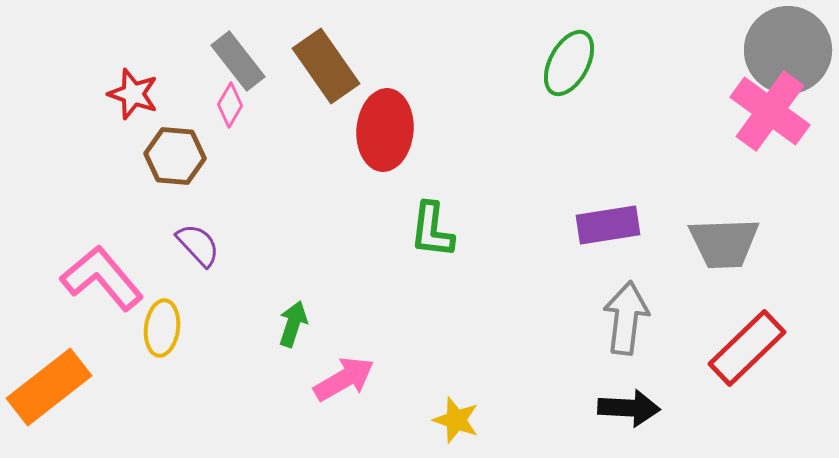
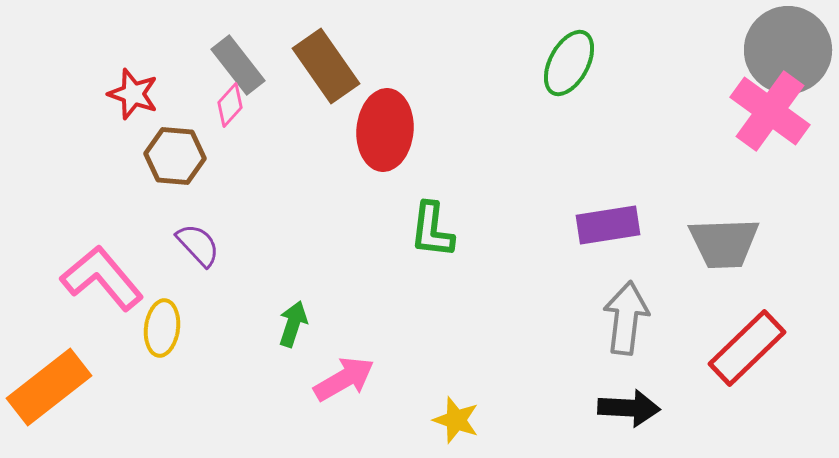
gray rectangle: moved 4 px down
pink diamond: rotated 12 degrees clockwise
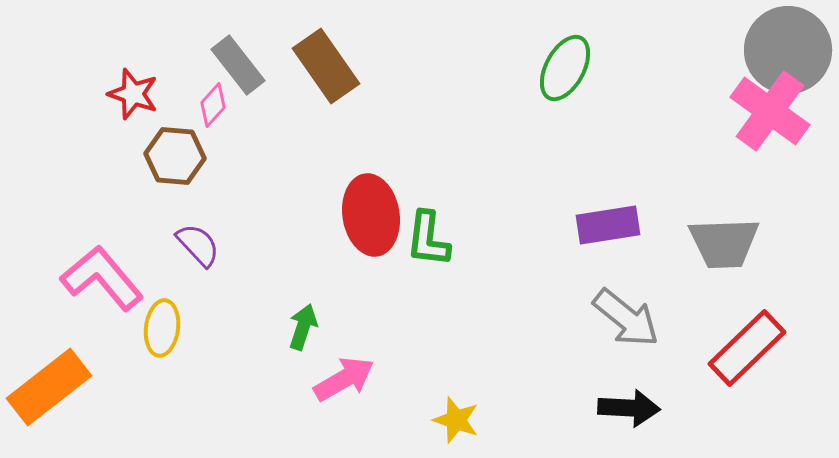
green ellipse: moved 4 px left, 5 px down
pink diamond: moved 17 px left
red ellipse: moved 14 px left, 85 px down; rotated 14 degrees counterclockwise
green L-shape: moved 4 px left, 9 px down
gray arrow: rotated 122 degrees clockwise
green arrow: moved 10 px right, 3 px down
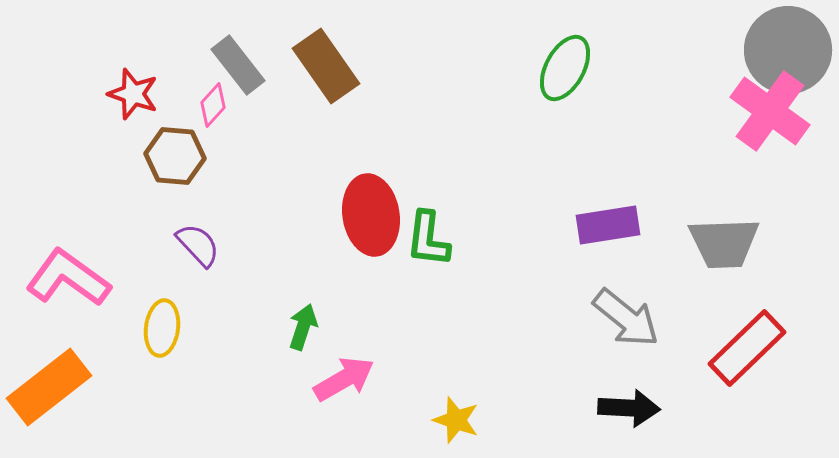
pink L-shape: moved 34 px left; rotated 14 degrees counterclockwise
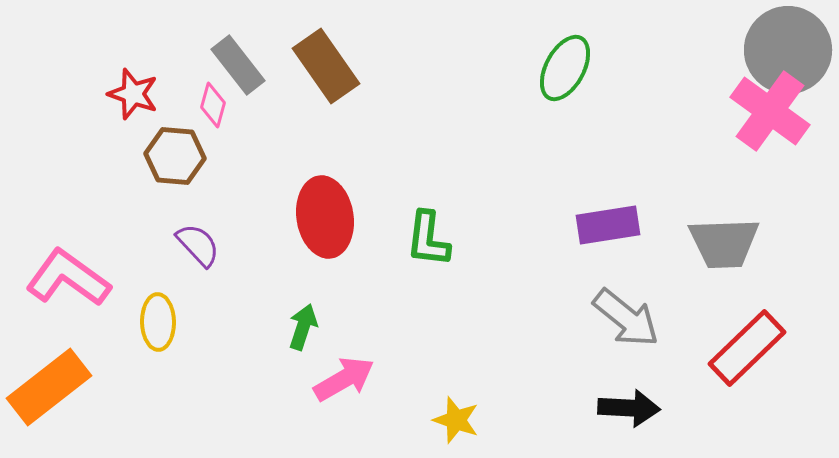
pink diamond: rotated 27 degrees counterclockwise
red ellipse: moved 46 px left, 2 px down
yellow ellipse: moved 4 px left, 6 px up; rotated 8 degrees counterclockwise
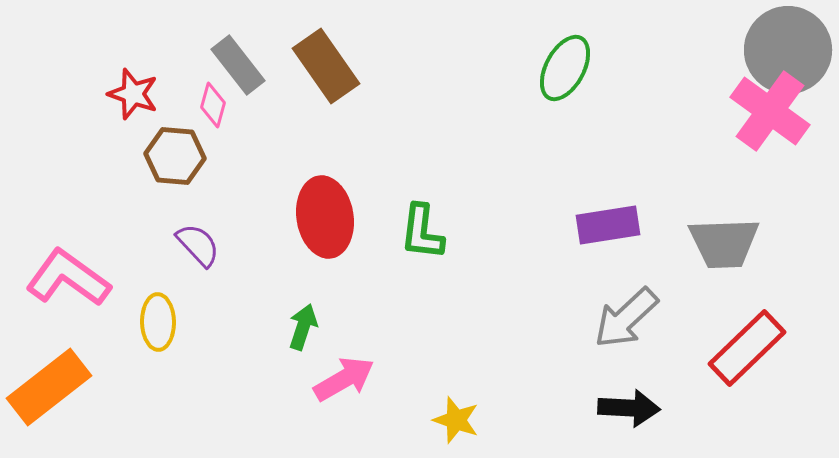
green L-shape: moved 6 px left, 7 px up
gray arrow: rotated 98 degrees clockwise
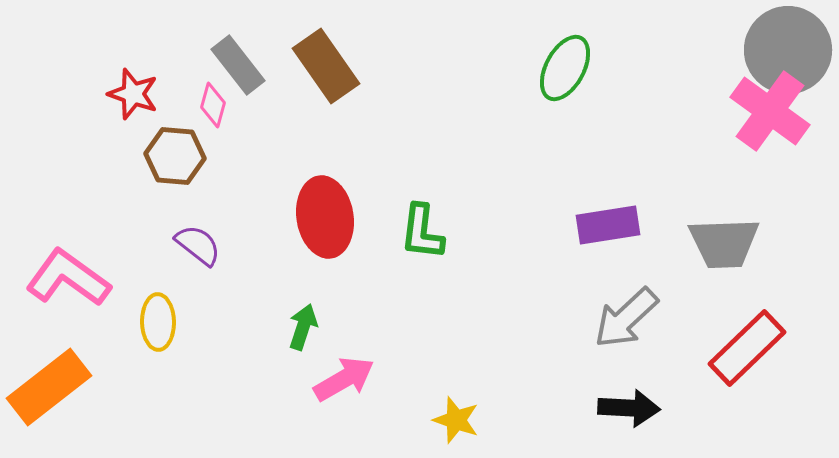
purple semicircle: rotated 9 degrees counterclockwise
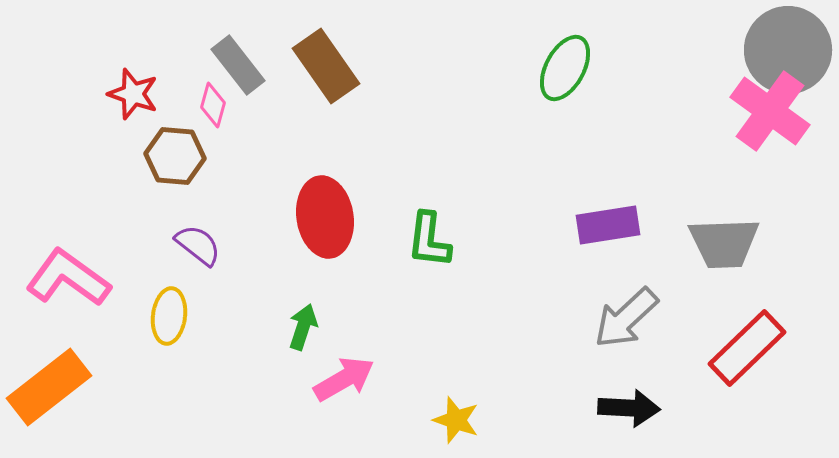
green L-shape: moved 7 px right, 8 px down
yellow ellipse: moved 11 px right, 6 px up; rotated 8 degrees clockwise
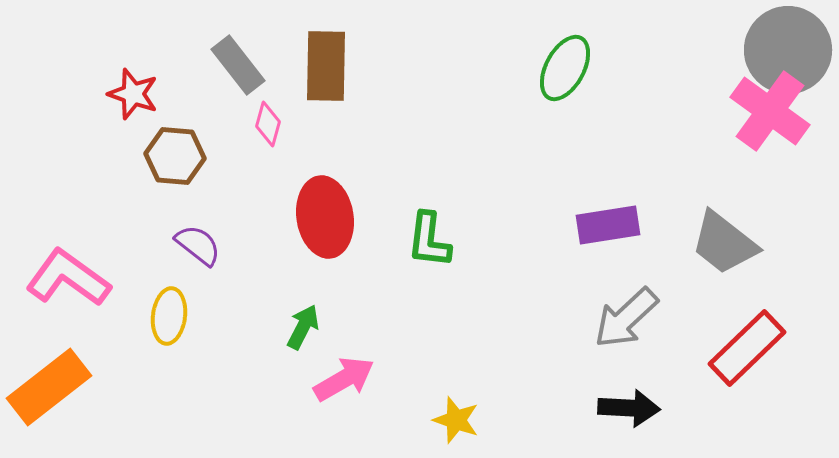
brown rectangle: rotated 36 degrees clockwise
pink diamond: moved 55 px right, 19 px down
gray trapezoid: rotated 40 degrees clockwise
green arrow: rotated 9 degrees clockwise
